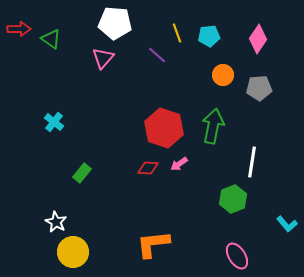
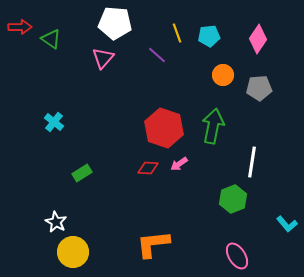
red arrow: moved 1 px right, 2 px up
green rectangle: rotated 18 degrees clockwise
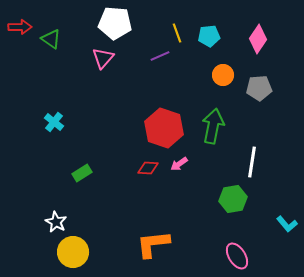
purple line: moved 3 px right, 1 px down; rotated 66 degrees counterclockwise
green hexagon: rotated 12 degrees clockwise
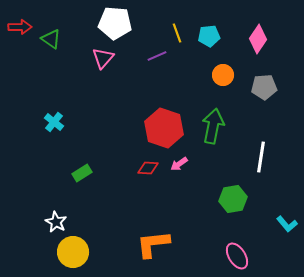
purple line: moved 3 px left
gray pentagon: moved 5 px right, 1 px up
white line: moved 9 px right, 5 px up
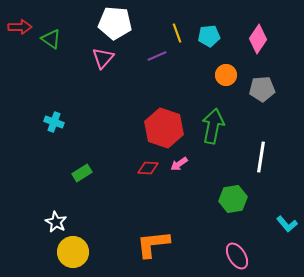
orange circle: moved 3 px right
gray pentagon: moved 2 px left, 2 px down
cyan cross: rotated 18 degrees counterclockwise
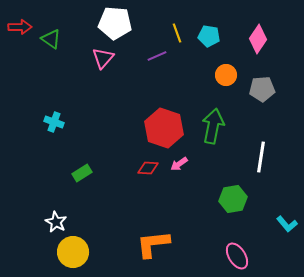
cyan pentagon: rotated 15 degrees clockwise
